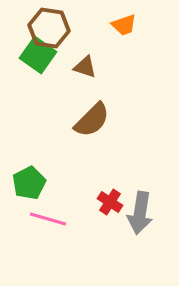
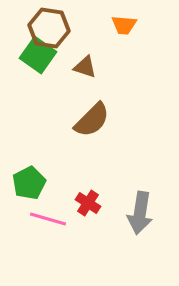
orange trapezoid: rotated 24 degrees clockwise
red cross: moved 22 px left, 1 px down
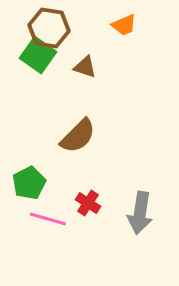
orange trapezoid: rotated 28 degrees counterclockwise
brown semicircle: moved 14 px left, 16 px down
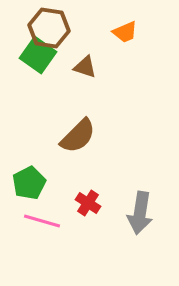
orange trapezoid: moved 1 px right, 7 px down
pink line: moved 6 px left, 2 px down
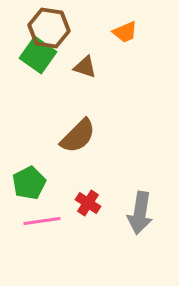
pink line: rotated 24 degrees counterclockwise
